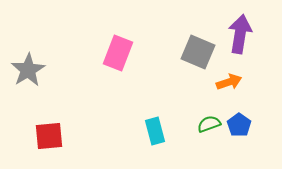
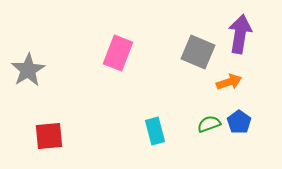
blue pentagon: moved 3 px up
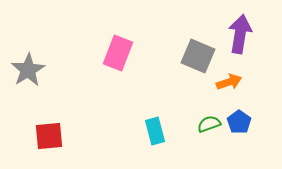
gray square: moved 4 px down
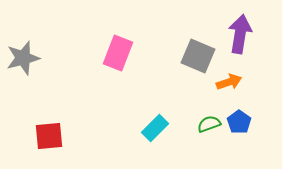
gray star: moved 5 px left, 12 px up; rotated 16 degrees clockwise
cyan rectangle: moved 3 px up; rotated 60 degrees clockwise
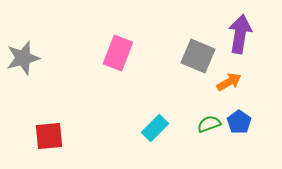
orange arrow: rotated 10 degrees counterclockwise
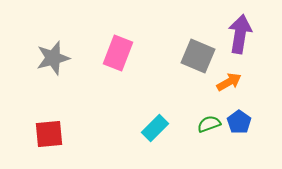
gray star: moved 30 px right
red square: moved 2 px up
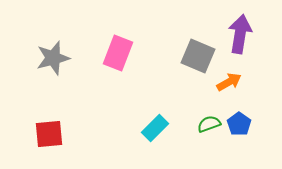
blue pentagon: moved 2 px down
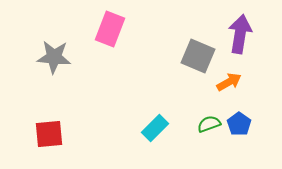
pink rectangle: moved 8 px left, 24 px up
gray star: moved 1 px right, 1 px up; rotated 20 degrees clockwise
